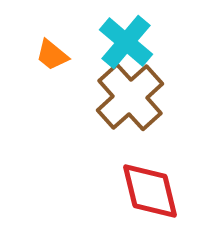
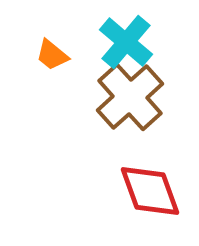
red diamond: rotated 6 degrees counterclockwise
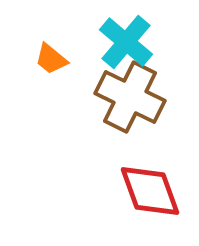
orange trapezoid: moved 1 px left, 4 px down
brown cross: rotated 22 degrees counterclockwise
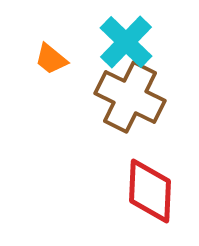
cyan cross: rotated 4 degrees clockwise
red diamond: rotated 22 degrees clockwise
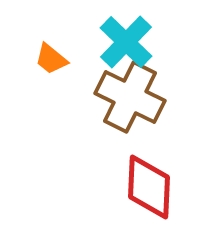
red diamond: moved 1 px left, 4 px up
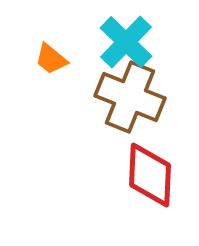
brown cross: rotated 4 degrees counterclockwise
red diamond: moved 1 px right, 12 px up
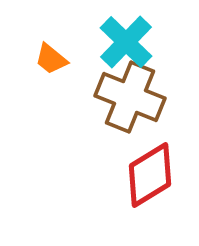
red diamond: rotated 56 degrees clockwise
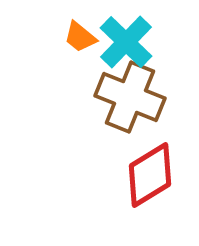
orange trapezoid: moved 29 px right, 22 px up
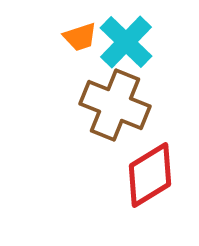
orange trapezoid: rotated 57 degrees counterclockwise
brown cross: moved 15 px left, 8 px down
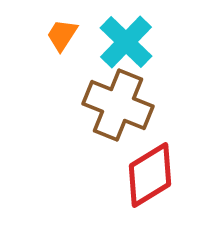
orange trapezoid: moved 18 px left, 2 px up; rotated 141 degrees clockwise
brown cross: moved 3 px right
